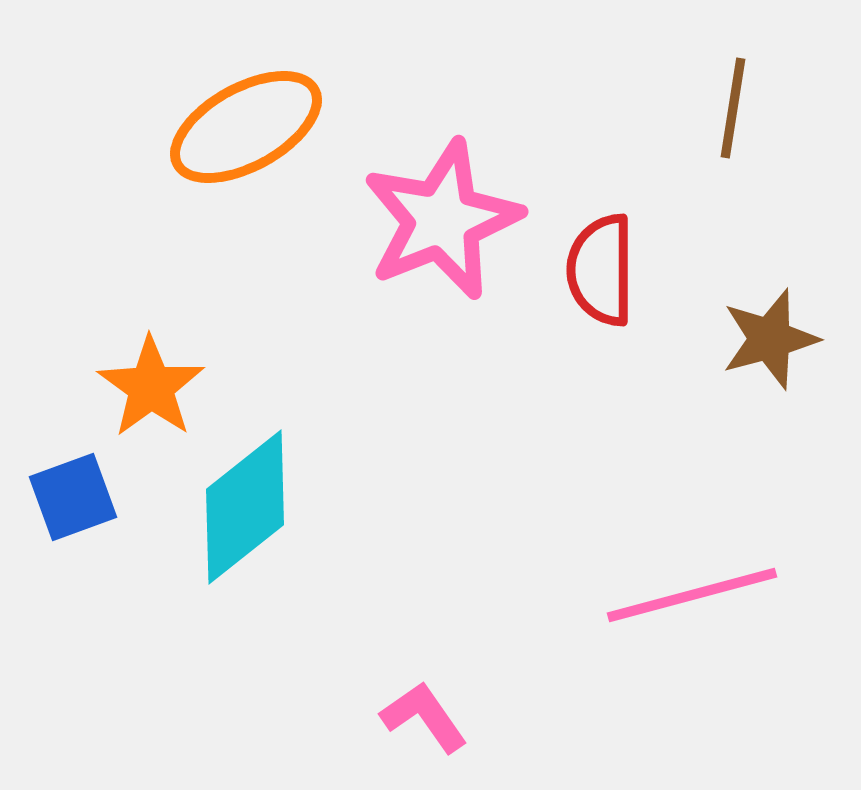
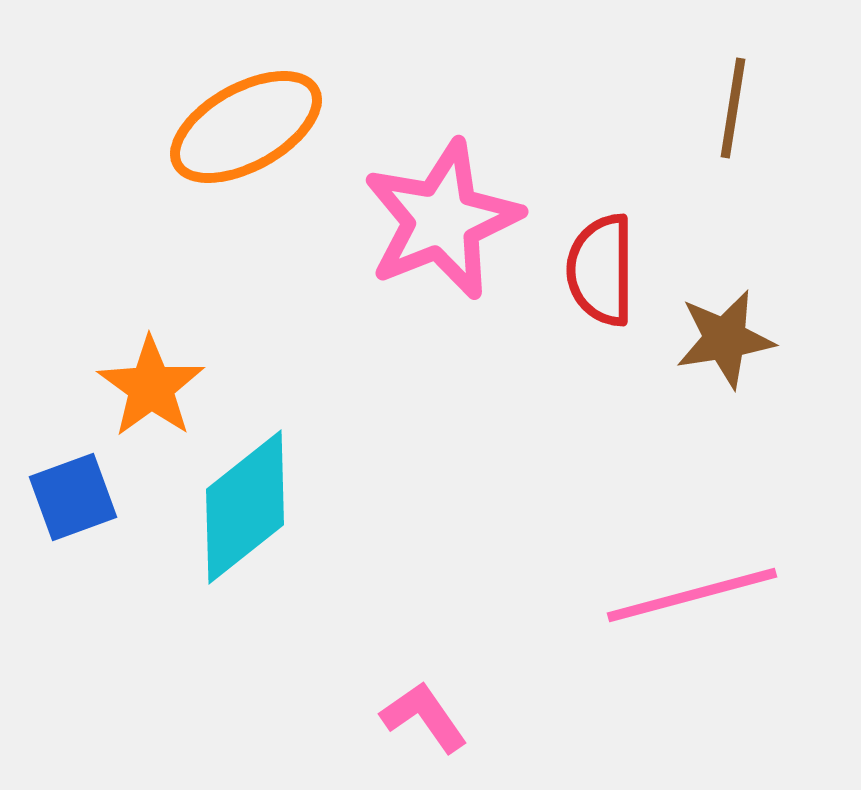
brown star: moved 45 px left; rotated 6 degrees clockwise
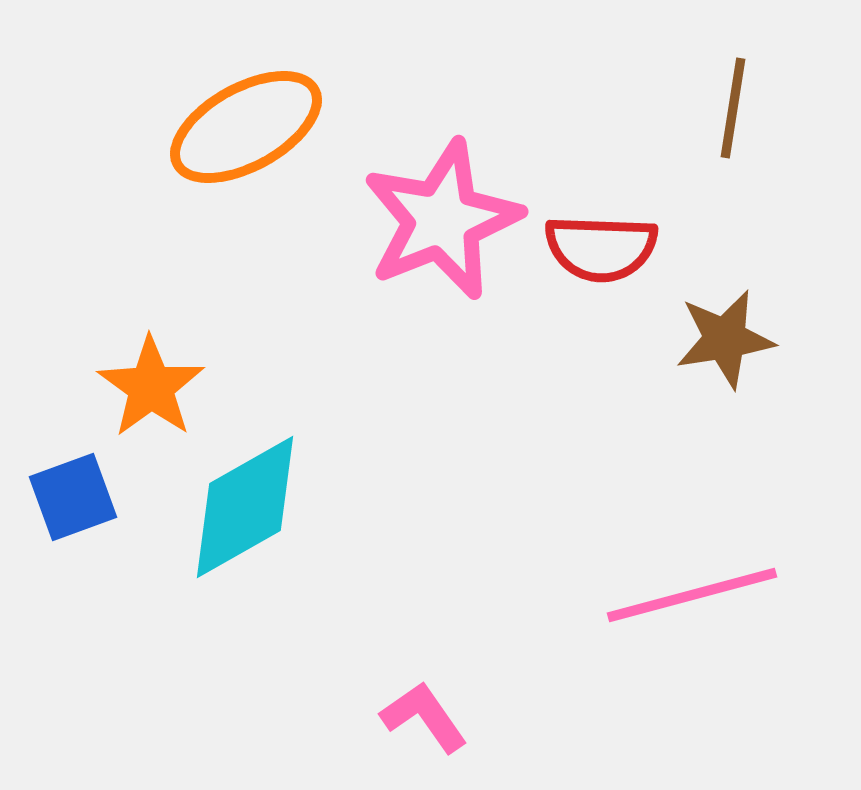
red semicircle: moved 22 px up; rotated 88 degrees counterclockwise
cyan diamond: rotated 9 degrees clockwise
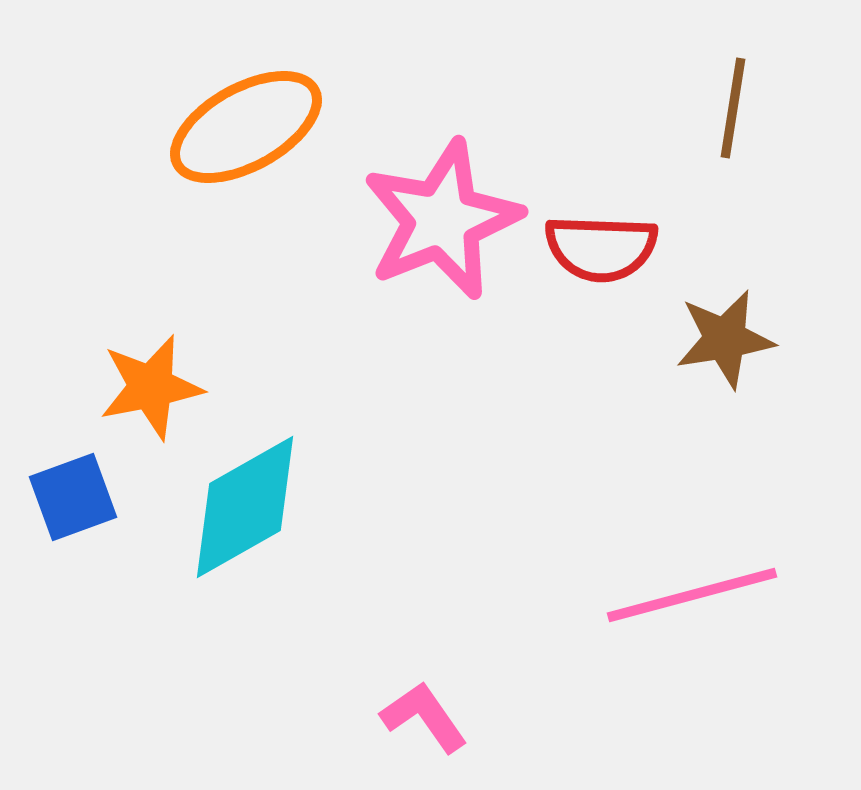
orange star: rotated 25 degrees clockwise
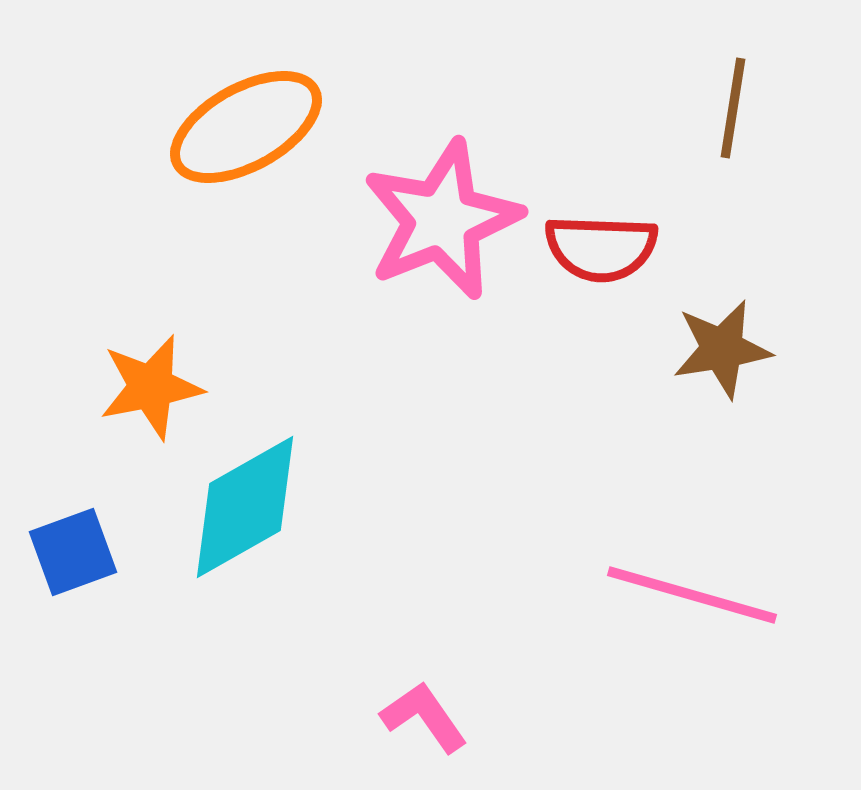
brown star: moved 3 px left, 10 px down
blue square: moved 55 px down
pink line: rotated 31 degrees clockwise
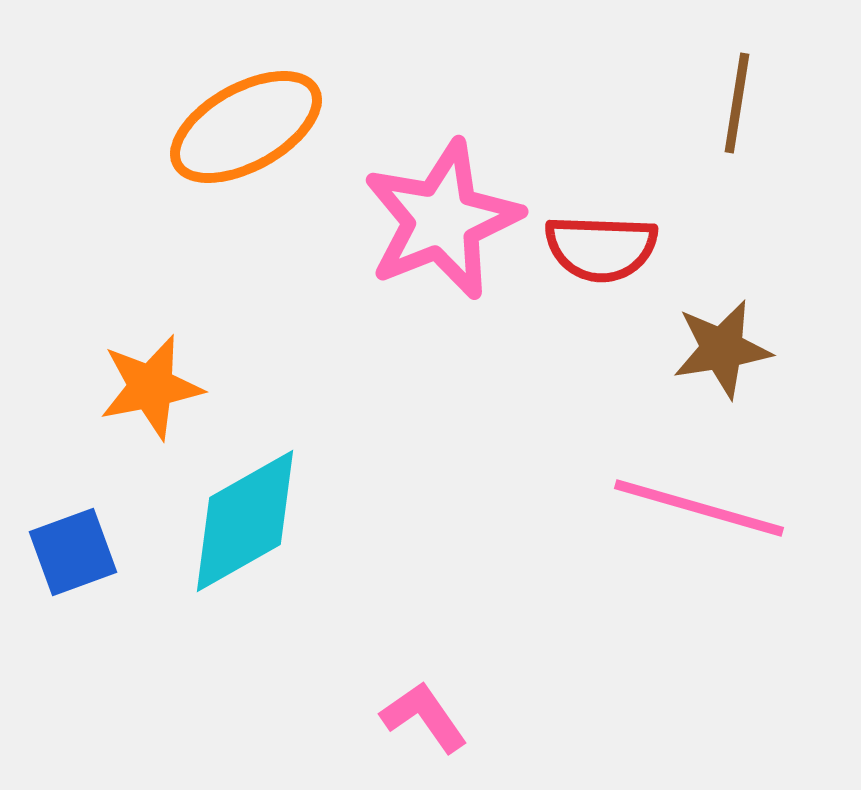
brown line: moved 4 px right, 5 px up
cyan diamond: moved 14 px down
pink line: moved 7 px right, 87 px up
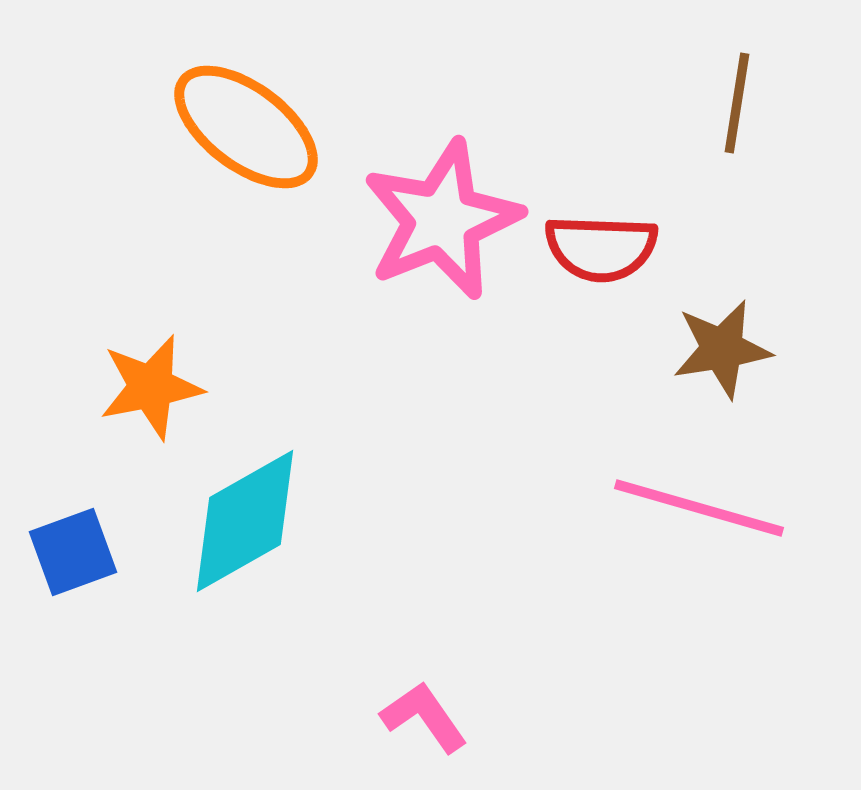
orange ellipse: rotated 66 degrees clockwise
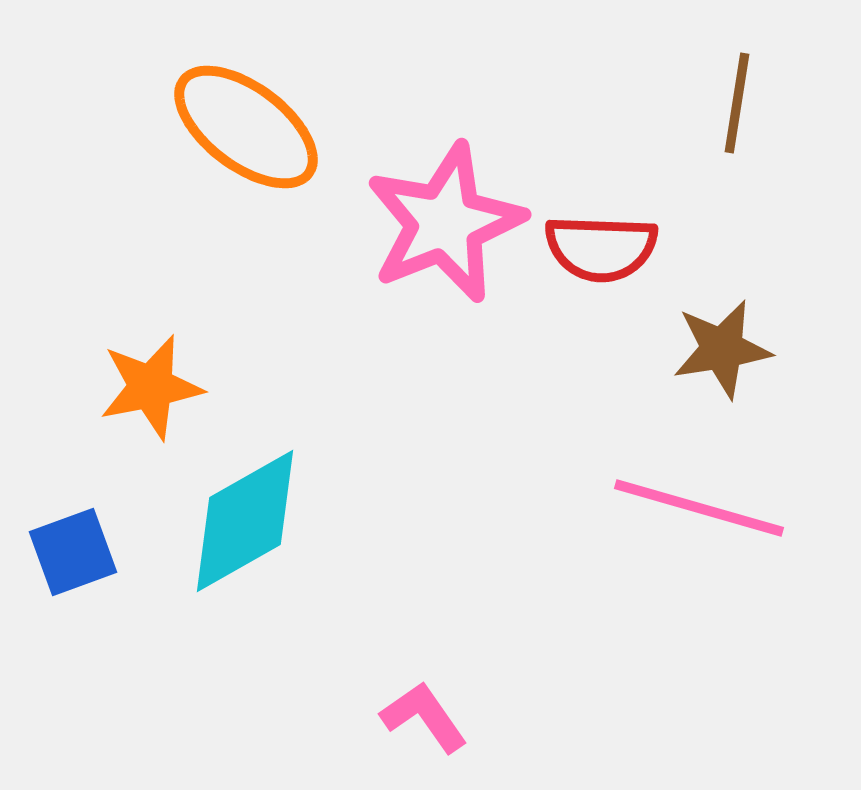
pink star: moved 3 px right, 3 px down
